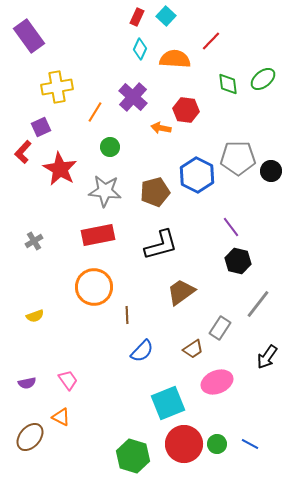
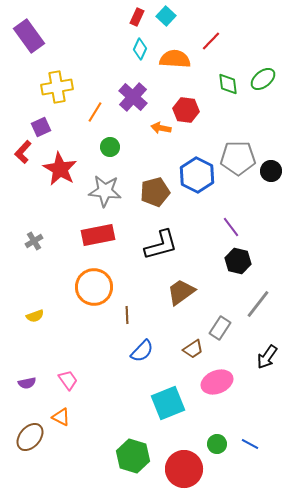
red circle at (184, 444): moved 25 px down
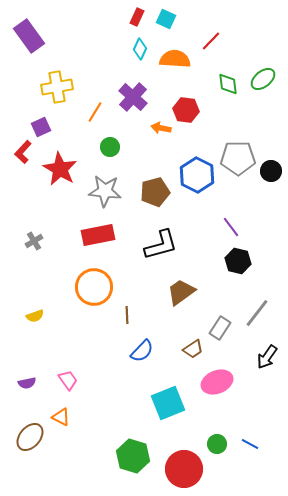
cyan square at (166, 16): moved 3 px down; rotated 18 degrees counterclockwise
gray line at (258, 304): moved 1 px left, 9 px down
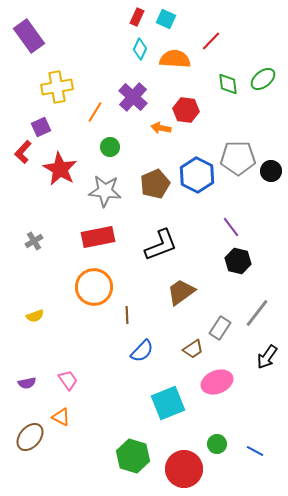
brown pentagon at (155, 192): moved 8 px up; rotated 8 degrees counterclockwise
red rectangle at (98, 235): moved 2 px down
black L-shape at (161, 245): rotated 6 degrees counterclockwise
blue line at (250, 444): moved 5 px right, 7 px down
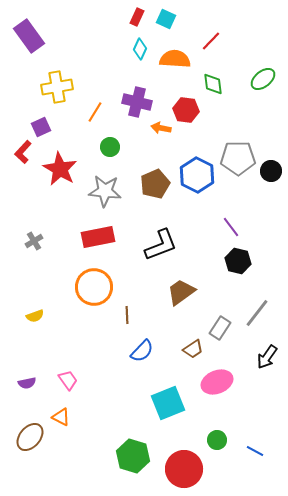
green diamond at (228, 84): moved 15 px left
purple cross at (133, 97): moved 4 px right, 5 px down; rotated 28 degrees counterclockwise
green circle at (217, 444): moved 4 px up
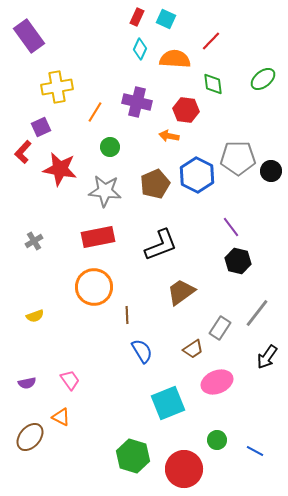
orange arrow at (161, 128): moved 8 px right, 8 px down
red star at (60, 169): rotated 20 degrees counterclockwise
blue semicircle at (142, 351): rotated 75 degrees counterclockwise
pink trapezoid at (68, 380): moved 2 px right
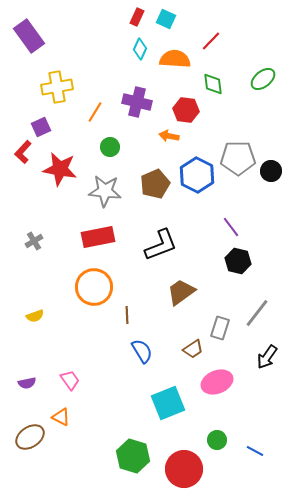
gray rectangle at (220, 328): rotated 15 degrees counterclockwise
brown ellipse at (30, 437): rotated 16 degrees clockwise
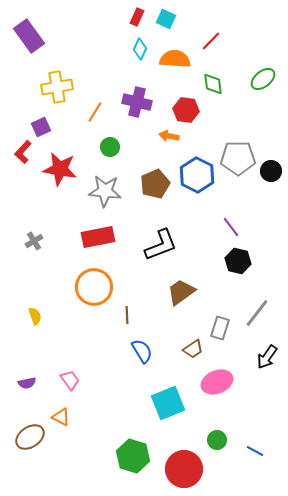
yellow semicircle at (35, 316): rotated 90 degrees counterclockwise
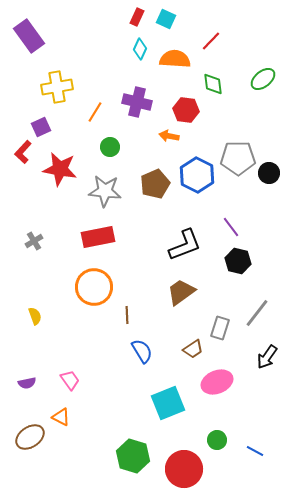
black circle at (271, 171): moved 2 px left, 2 px down
black L-shape at (161, 245): moved 24 px right
